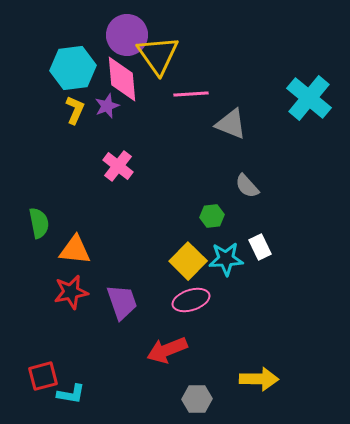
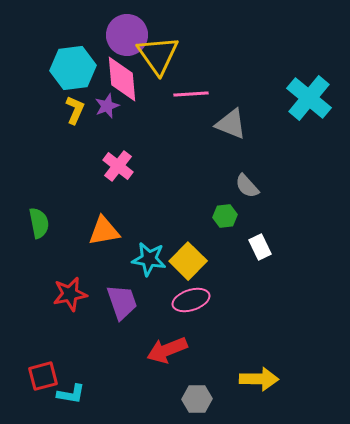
green hexagon: moved 13 px right
orange triangle: moved 29 px right, 19 px up; rotated 16 degrees counterclockwise
cyan star: moved 77 px left; rotated 12 degrees clockwise
red star: moved 1 px left, 2 px down
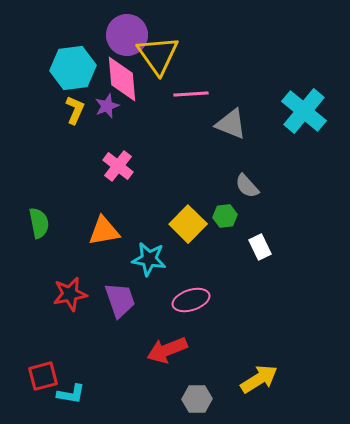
cyan cross: moved 5 px left, 13 px down
yellow square: moved 37 px up
purple trapezoid: moved 2 px left, 2 px up
yellow arrow: rotated 33 degrees counterclockwise
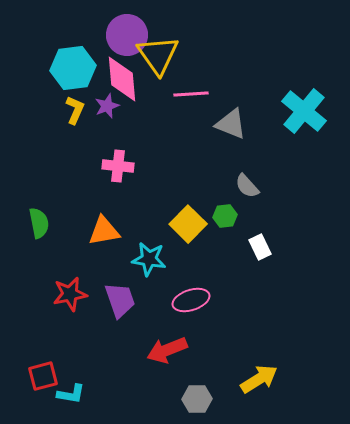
pink cross: rotated 32 degrees counterclockwise
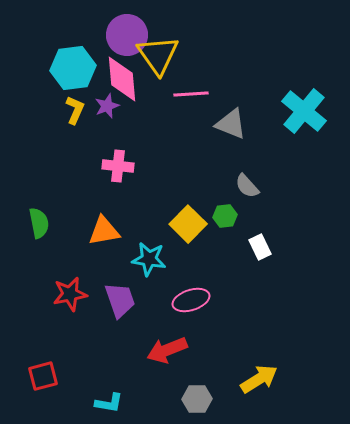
cyan L-shape: moved 38 px right, 9 px down
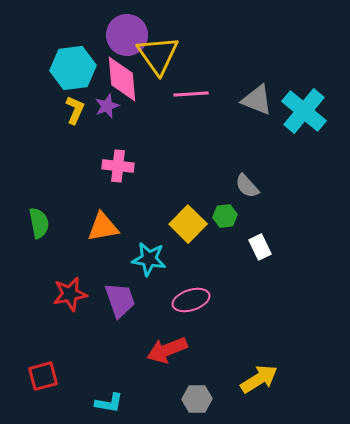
gray triangle: moved 26 px right, 24 px up
orange triangle: moved 1 px left, 4 px up
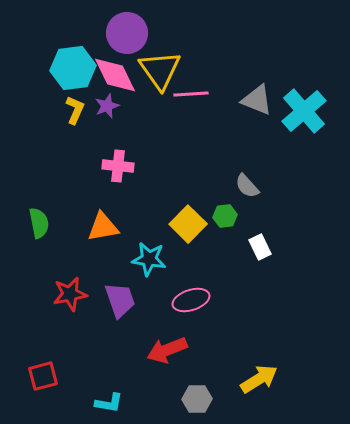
purple circle: moved 2 px up
yellow triangle: moved 2 px right, 15 px down
pink diamond: moved 7 px left, 4 px up; rotated 21 degrees counterclockwise
cyan cross: rotated 9 degrees clockwise
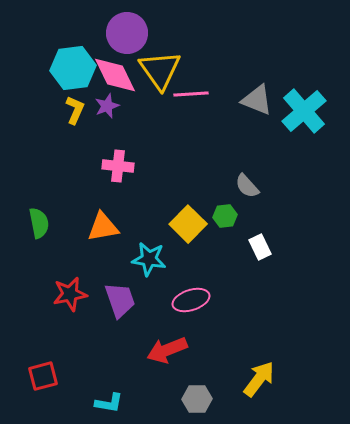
yellow arrow: rotated 21 degrees counterclockwise
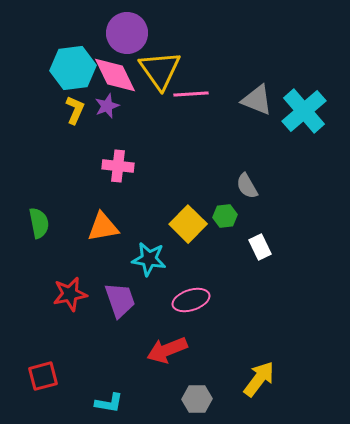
gray semicircle: rotated 12 degrees clockwise
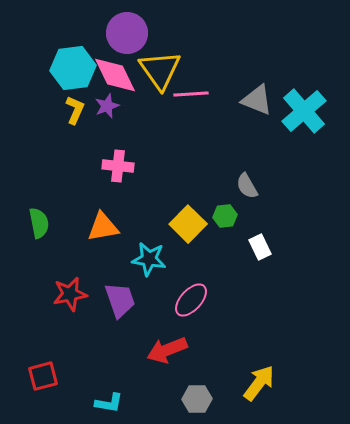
pink ellipse: rotated 30 degrees counterclockwise
yellow arrow: moved 4 px down
